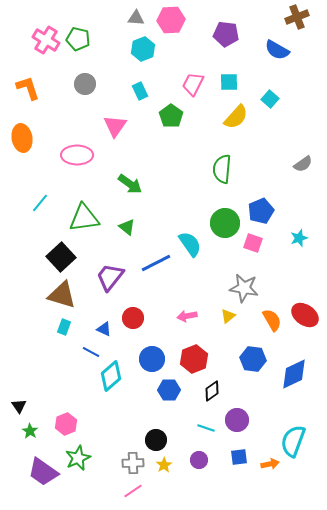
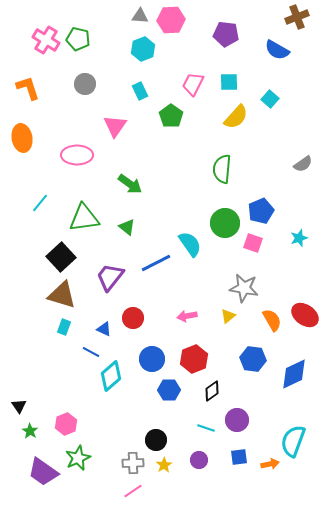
gray triangle at (136, 18): moved 4 px right, 2 px up
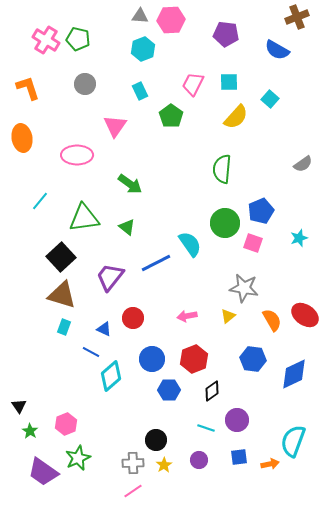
cyan line at (40, 203): moved 2 px up
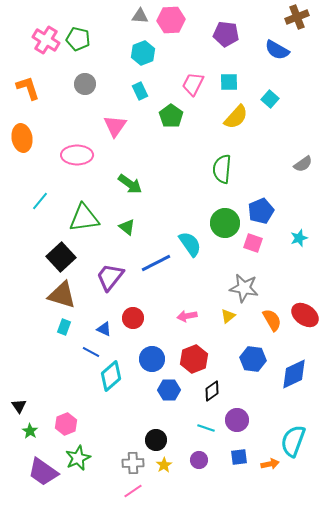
cyan hexagon at (143, 49): moved 4 px down
